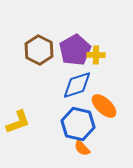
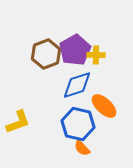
brown hexagon: moved 7 px right, 4 px down; rotated 12 degrees clockwise
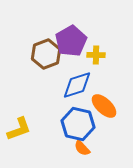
purple pentagon: moved 4 px left, 9 px up
yellow L-shape: moved 1 px right, 7 px down
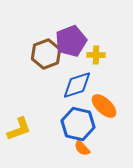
purple pentagon: rotated 8 degrees clockwise
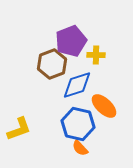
brown hexagon: moved 6 px right, 10 px down
orange semicircle: moved 2 px left
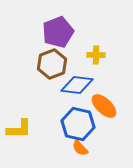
purple pentagon: moved 13 px left, 9 px up
blue diamond: rotated 24 degrees clockwise
yellow L-shape: rotated 20 degrees clockwise
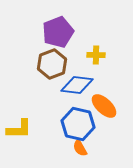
orange semicircle: rotated 12 degrees clockwise
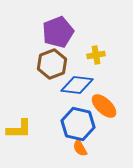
yellow cross: rotated 12 degrees counterclockwise
